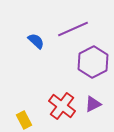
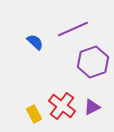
blue semicircle: moved 1 px left, 1 px down
purple hexagon: rotated 8 degrees clockwise
purple triangle: moved 1 px left, 3 px down
yellow rectangle: moved 10 px right, 6 px up
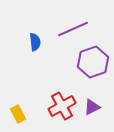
blue semicircle: rotated 42 degrees clockwise
red cross: rotated 24 degrees clockwise
yellow rectangle: moved 16 px left
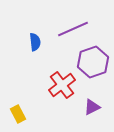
red cross: moved 21 px up; rotated 8 degrees counterclockwise
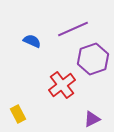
blue semicircle: moved 3 px left, 1 px up; rotated 60 degrees counterclockwise
purple hexagon: moved 3 px up
purple triangle: moved 12 px down
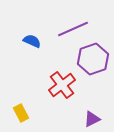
yellow rectangle: moved 3 px right, 1 px up
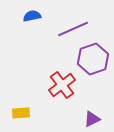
blue semicircle: moved 25 px up; rotated 36 degrees counterclockwise
yellow rectangle: rotated 66 degrees counterclockwise
